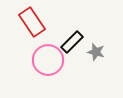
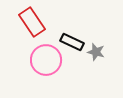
black rectangle: rotated 70 degrees clockwise
pink circle: moved 2 px left
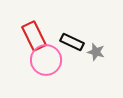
red rectangle: moved 2 px right, 14 px down; rotated 8 degrees clockwise
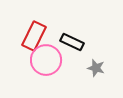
red rectangle: rotated 52 degrees clockwise
gray star: moved 16 px down
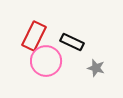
pink circle: moved 1 px down
